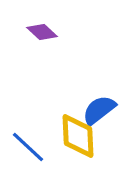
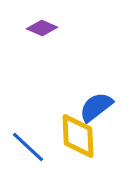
purple diamond: moved 4 px up; rotated 20 degrees counterclockwise
blue semicircle: moved 3 px left, 3 px up
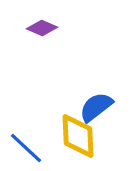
blue line: moved 2 px left, 1 px down
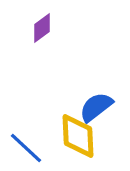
purple diamond: rotated 60 degrees counterclockwise
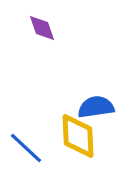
purple diamond: rotated 72 degrees counterclockwise
blue semicircle: rotated 30 degrees clockwise
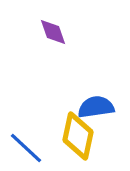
purple diamond: moved 11 px right, 4 px down
yellow diamond: rotated 15 degrees clockwise
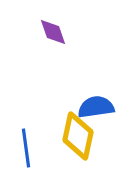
blue line: rotated 39 degrees clockwise
